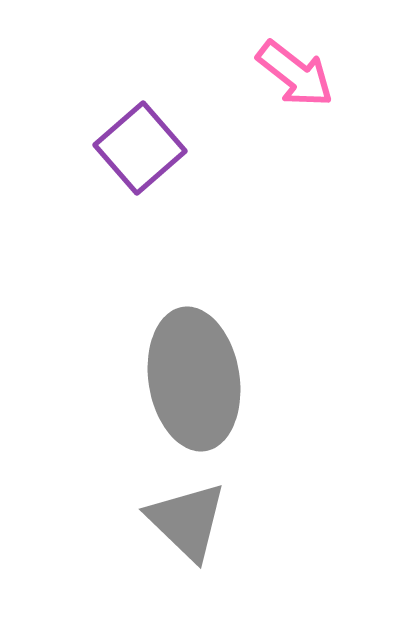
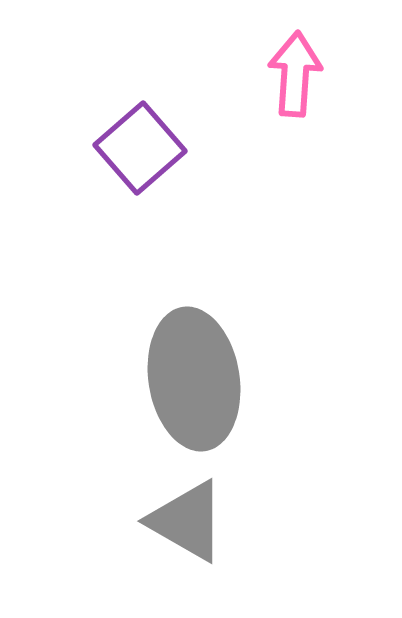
pink arrow: rotated 124 degrees counterclockwise
gray triangle: rotated 14 degrees counterclockwise
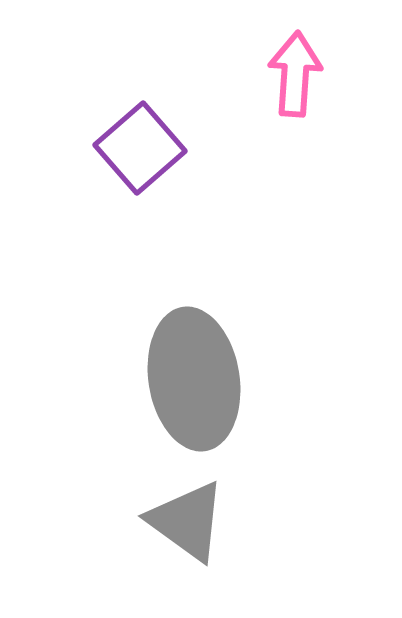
gray triangle: rotated 6 degrees clockwise
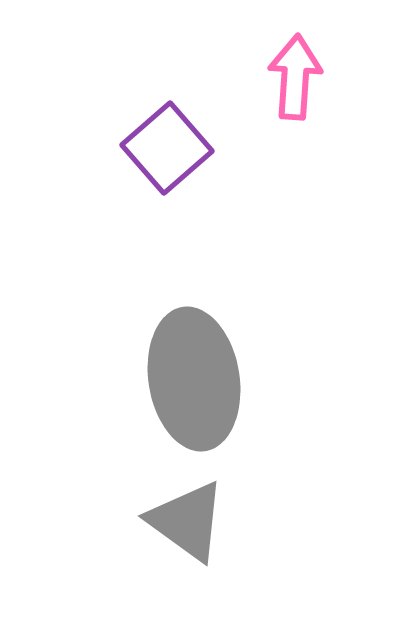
pink arrow: moved 3 px down
purple square: moved 27 px right
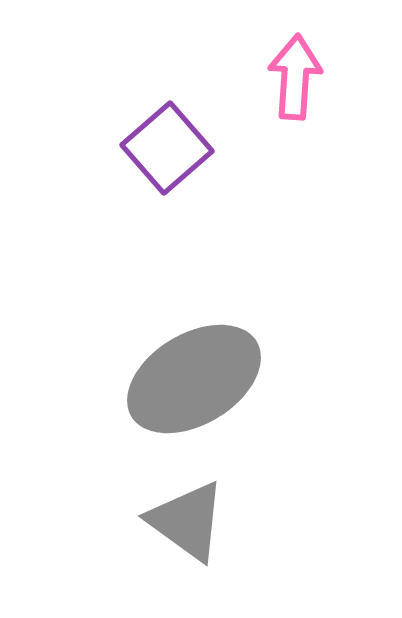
gray ellipse: rotated 68 degrees clockwise
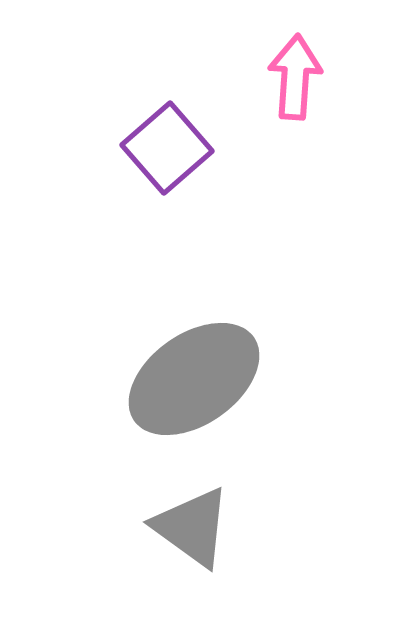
gray ellipse: rotated 4 degrees counterclockwise
gray triangle: moved 5 px right, 6 px down
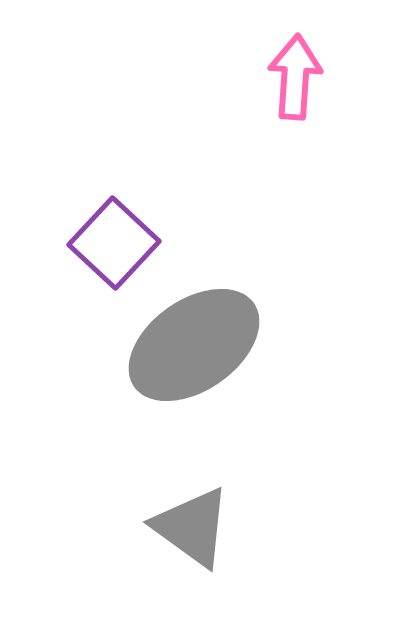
purple square: moved 53 px left, 95 px down; rotated 6 degrees counterclockwise
gray ellipse: moved 34 px up
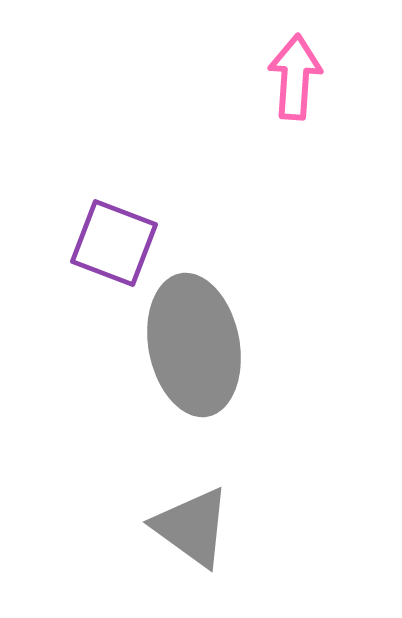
purple square: rotated 22 degrees counterclockwise
gray ellipse: rotated 66 degrees counterclockwise
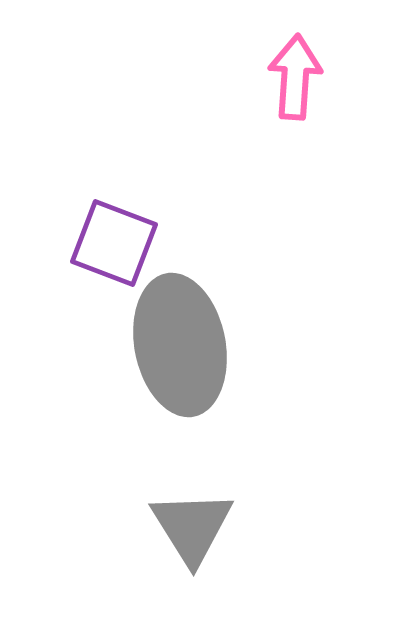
gray ellipse: moved 14 px left
gray triangle: rotated 22 degrees clockwise
